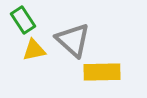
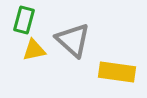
green rectangle: moved 1 px right; rotated 48 degrees clockwise
yellow rectangle: moved 15 px right; rotated 9 degrees clockwise
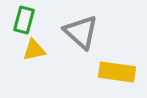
gray triangle: moved 8 px right, 8 px up
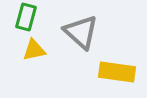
green rectangle: moved 2 px right, 3 px up
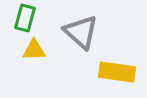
green rectangle: moved 1 px left, 1 px down
yellow triangle: rotated 10 degrees clockwise
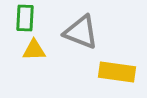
green rectangle: rotated 12 degrees counterclockwise
gray triangle: rotated 21 degrees counterclockwise
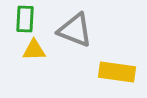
green rectangle: moved 1 px down
gray triangle: moved 6 px left, 2 px up
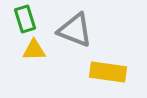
green rectangle: rotated 20 degrees counterclockwise
yellow rectangle: moved 9 px left
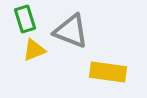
gray triangle: moved 4 px left, 1 px down
yellow triangle: rotated 20 degrees counterclockwise
